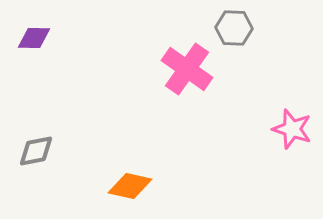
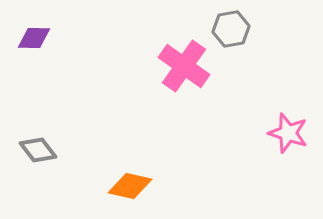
gray hexagon: moved 3 px left, 1 px down; rotated 12 degrees counterclockwise
pink cross: moved 3 px left, 3 px up
pink star: moved 4 px left, 4 px down
gray diamond: moved 2 px right, 1 px up; rotated 63 degrees clockwise
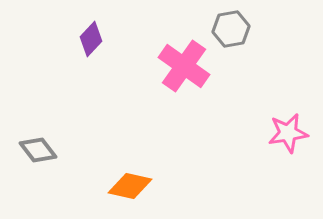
purple diamond: moved 57 px right, 1 px down; rotated 48 degrees counterclockwise
pink star: rotated 27 degrees counterclockwise
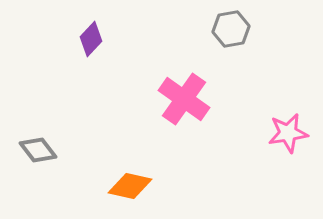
pink cross: moved 33 px down
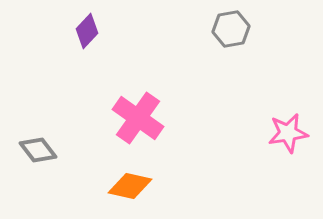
purple diamond: moved 4 px left, 8 px up
pink cross: moved 46 px left, 19 px down
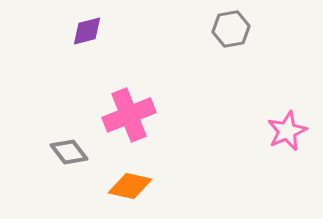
purple diamond: rotated 32 degrees clockwise
pink cross: moved 9 px left, 3 px up; rotated 33 degrees clockwise
pink star: moved 1 px left, 2 px up; rotated 15 degrees counterclockwise
gray diamond: moved 31 px right, 2 px down
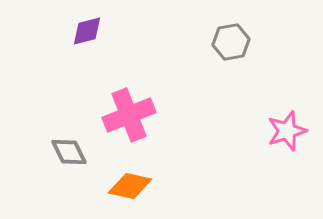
gray hexagon: moved 13 px down
pink star: rotated 6 degrees clockwise
gray diamond: rotated 12 degrees clockwise
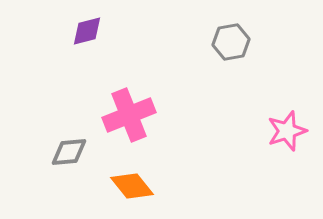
gray diamond: rotated 69 degrees counterclockwise
orange diamond: moved 2 px right; rotated 39 degrees clockwise
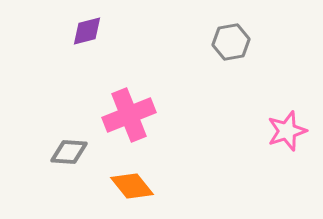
gray diamond: rotated 9 degrees clockwise
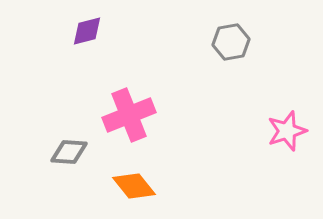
orange diamond: moved 2 px right
